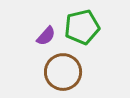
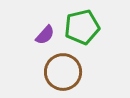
purple semicircle: moved 1 px left, 1 px up
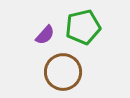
green pentagon: moved 1 px right
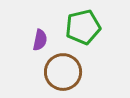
purple semicircle: moved 5 px left, 5 px down; rotated 30 degrees counterclockwise
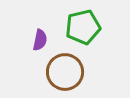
brown circle: moved 2 px right
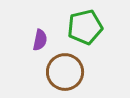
green pentagon: moved 2 px right
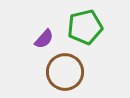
purple semicircle: moved 4 px right, 1 px up; rotated 30 degrees clockwise
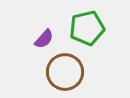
green pentagon: moved 2 px right, 1 px down
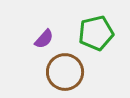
green pentagon: moved 9 px right, 5 px down
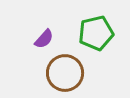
brown circle: moved 1 px down
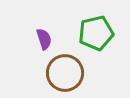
purple semicircle: rotated 60 degrees counterclockwise
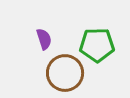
green pentagon: moved 1 px right, 12 px down; rotated 12 degrees clockwise
